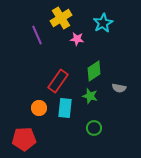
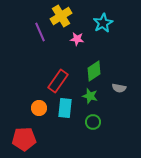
yellow cross: moved 2 px up
purple line: moved 3 px right, 3 px up
green circle: moved 1 px left, 6 px up
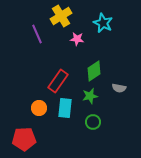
cyan star: rotated 18 degrees counterclockwise
purple line: moved 3 px left, 2 px down
green star: rotated 28 degrees counterclockwise
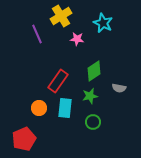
red pentagon: rotated 20 degrees counterclockwise
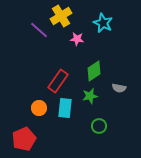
purple line: moved 2 px right, 4 px up; rotated 24 degrees counterclockwise
green circle: moved 6 px right, 4 px down
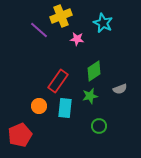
yellow cross: rotated 10 degrees clockwise
gray semicircle: moved 1 px right, 1 px down; rotated 32 degrees counterclockwise
orange circle: moved 2 px up
red pentagon: moved 4 px left, 4 px up
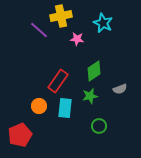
yellow cross: rotated 10 degrees clockwise
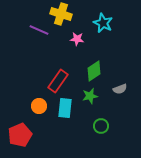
yellow cross: moved 2 px up; rotated 30 degrees clockwise
purple line: rotated 18 degrees counterclockwise
green circle: moved 2 px right
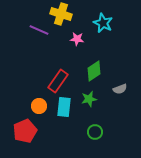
green star: moved 1 px left, 3 px down
cyan rectangle: moved 1 px left, 1 px up
green circle: moved 6 px left, 6 px down
red pentagon: moved 5 px right, 4 px up
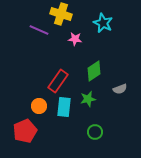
pink star: moved 2 px left
green star: moved 1 px left
